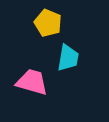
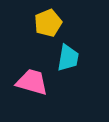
yellow pentagon: rotated 28 degrees clockwise
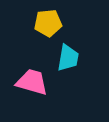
yellow pentagon: rotated 16 degrees clockwise
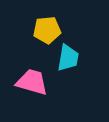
yellow pentagon: moved 1 px left, 7 px down
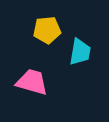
cyan trapezoid: moved 12 px right, 6 px up
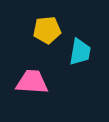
pink trapezoid: rotated 12 degrees counterclockwise
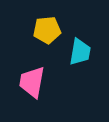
pink trapezoid: rotated 84 degrees counterclockwise
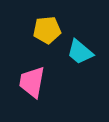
cyan trapezoid: rotated 120 degrees clockwise
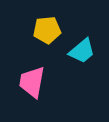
cyan trapezoid: moved 2 px right, 1 px up; rotated 80 degrees counterclockwise
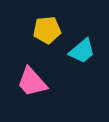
pink trapezoid: rotated 52 degrees counterclockwise
